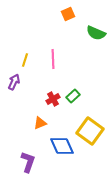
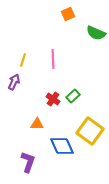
yellow line: moved 2 px left
red cross: rotated 24 degrees counterclockwise
orange triangle: moved 3 px left, 1 px down; rotated 24 degrees clockwise
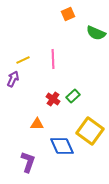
yellow line: rotated 48 degrees clockwise
purple arrow: moved 1 px left, 3 px up
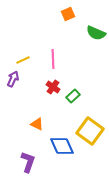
red cross: moved 12 px up
orange triangle: rotated 24 degrees clockwise
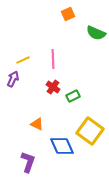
green rectangle: rotated 16 degrees clockwise
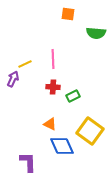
orange square: rotated 32 degrees clockwise
green semicircle: rotated 18 degrees counterclockwise
yellow line: moved 2 px right, 4 px down
red cross: rotated 32 degrees counterclockwise
orange triangle: moved 13 px right
purple L-shape: rotated 20 degrees counterclockwise
